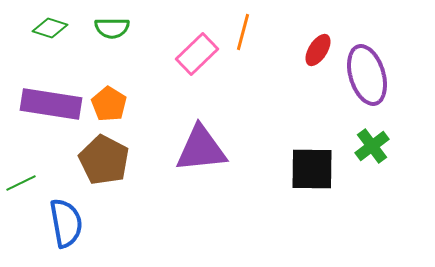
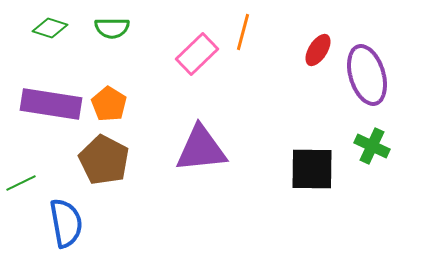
green cross: rotated 28 degrees counterclockwise
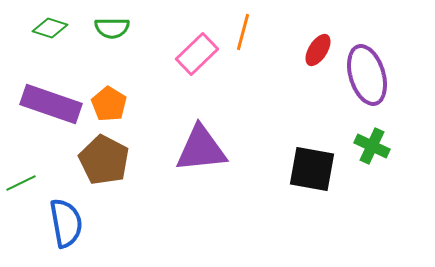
purple rectangle: rotated 10 degrees clockwise
black square: rotated 9 degrees clockwise
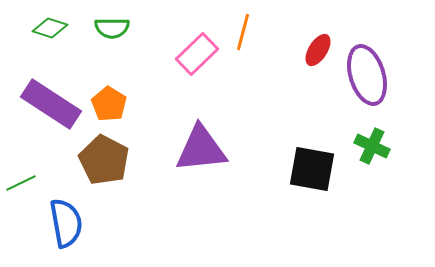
purple rectangle: rotated 14 degrees clockwise
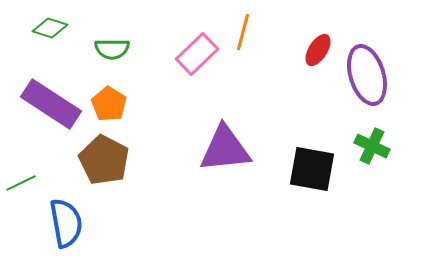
green semicircle: moved 21 px down
purple triangle: moved 24 px right
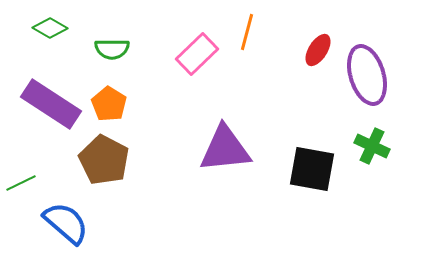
green diamond: rotated 12 degrees clockwise
orange line: moved 4 px right
blue semicircle: rotated 39 degrees counterclockwise
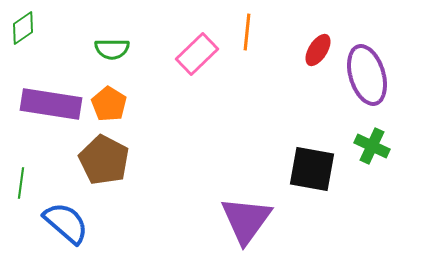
green diamond: moved 27 px left; rotated 64 degrees counterclockwise
orange line: rotated 9 degrees counterclockwise
purple rectangle: rotated 24 degrees counterclockwise
purple triangle: moved 21 px right, 71 px down; rotated 48 degrees counterclockwise
green line: rotated 56 degrees counterclockwise
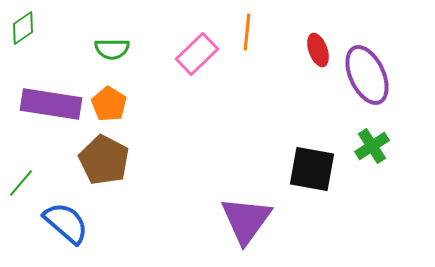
red ellipse: rotated 52 degrees counterclockwise
purple ellipse: rotated 8 degrees counterclockwise
green cross: rotated 32 degrees clockwise
green line: rotated 32 degrees clockwise
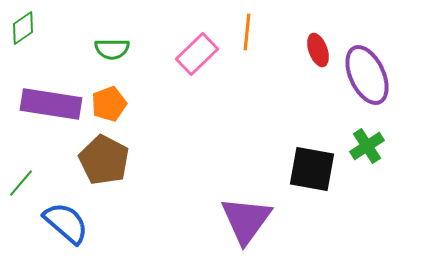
orange pentagon: rotated 20 degrees clockwise
green cross: moved 5 px left
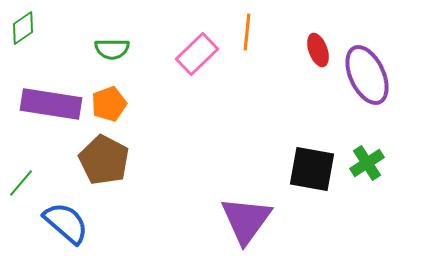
green cross: moved 17 px down
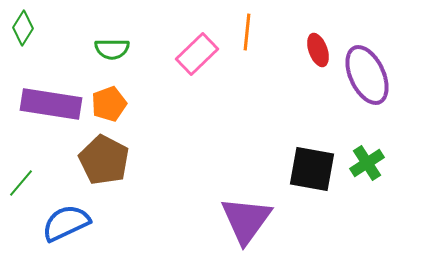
green diamond: rotated 24 degrees counterclockwise
blue semicircle: rotated 66 degrees counterclockwise
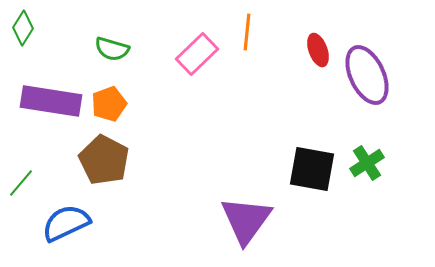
green semicircle: rotated 16 degrees clockwise
purple rectangle: moved 3 px up
